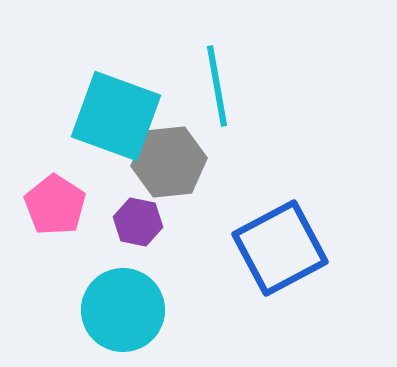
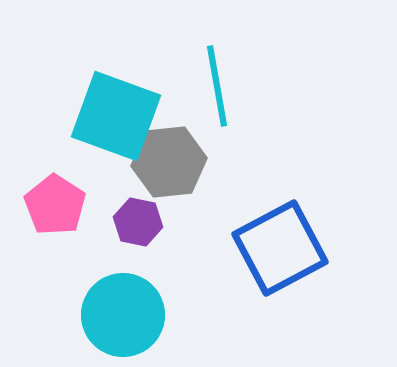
cyan circle: moved 5 px down
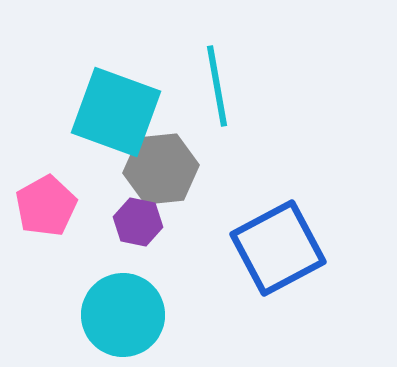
cyan square: moved 4 px up
gray hexagon: moved 8 px left, 7 px down
pink pentagon: moved 9 px left, 1 px down; rotated 10 degrees clockwise
blue square: moved 2 px left
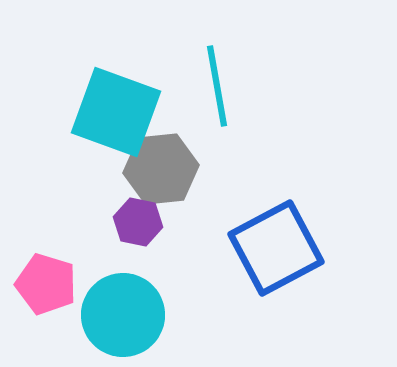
pink pentagon: moved 78 px down; rotated 26 degrees counterclockwise
blue square: moved 2 px left
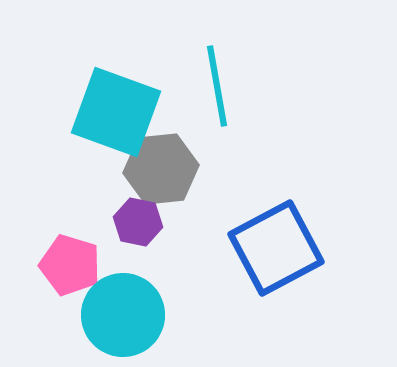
pink pentagon: moved 24 px right, 19 px up
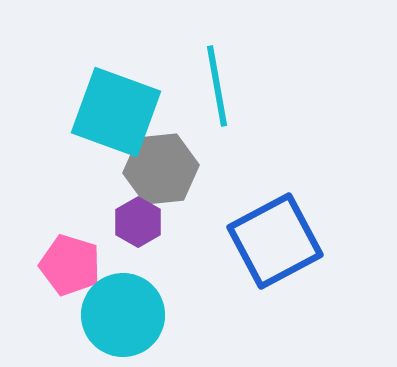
purple hexagon: rotated 18 degrees clockwise
blue square: moved 1 px left, 7 px up
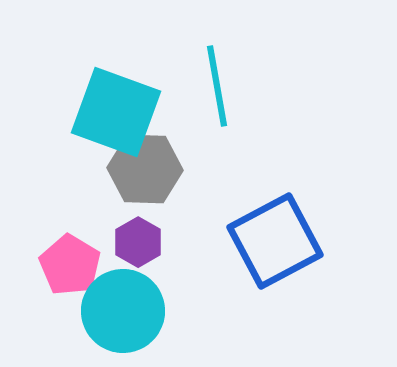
gray hexagon: moved 16 px left; rotated 8 degrees clockwise
purple hexagon: moved 20 px down
pink pentagon: rotated 14 degrees clockwise
cyan circle: moved 4 px up
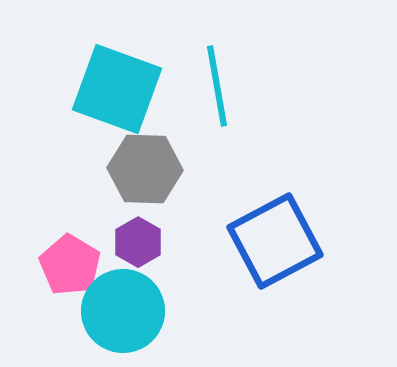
cyan square: moved 1 px right, 23 px up
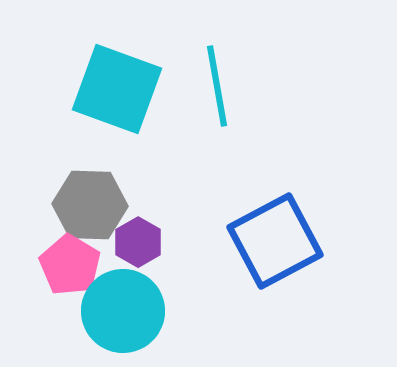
gray hexagon: moved 55 px left, 36 px down
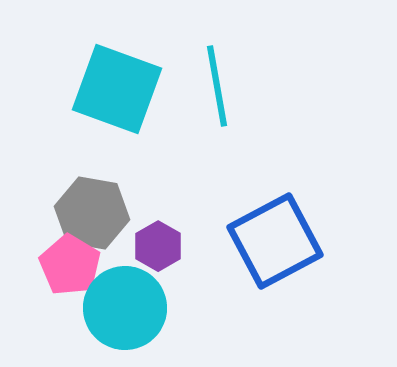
gray hexagon: moved 2 px right, 8 px down; rotated 8 degrees clockwise
purple hexagon: moved 20 px right, 4 px down
cyan circle: moved 2 px right, 3 px up
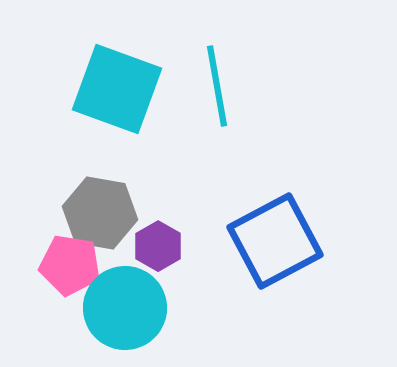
gray hexagon: moved 8 px right
pink pentagon: rotated 22 degrees counterclockwise
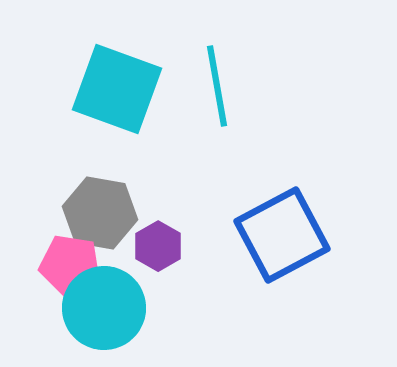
blue square: moved 7 px right, 6 px up
cyan circle: moved 21 px left
